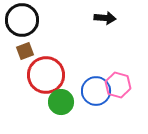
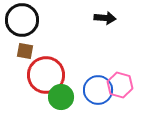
brown square: rotated 30 degrees clockwise
pink hexagon: moved 2 px right
blue circle: moved 2 px right, 1 px up
green circle: moved 5 px up
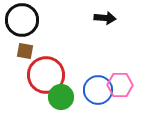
pink hexagon: rotated 15 degrees counterclockwise
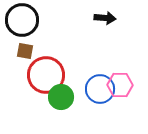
blue circle: moved 2 px right, 1 px up
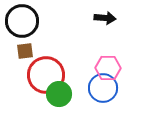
black circle: moved 1 px down
brown square: rotated 18 degrees counterclockwise
pink hexagon: moved 12 px left, 17 px up
blue circle: moved 3 px right, 1 px up
green circle: moved 2 px left, 3 px up
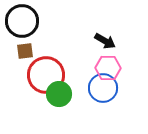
black arrow: moved 23 px down; rotated 25 degrees clockwise
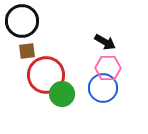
black arrow: moved 1 px down
brown square: moved 2 px right
green circle: moved 3 px right
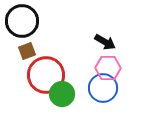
brown square: rotated 12 degrees counterclockwise
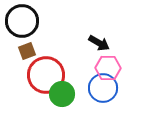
black arrow: moved 6 px left, 1 px down
